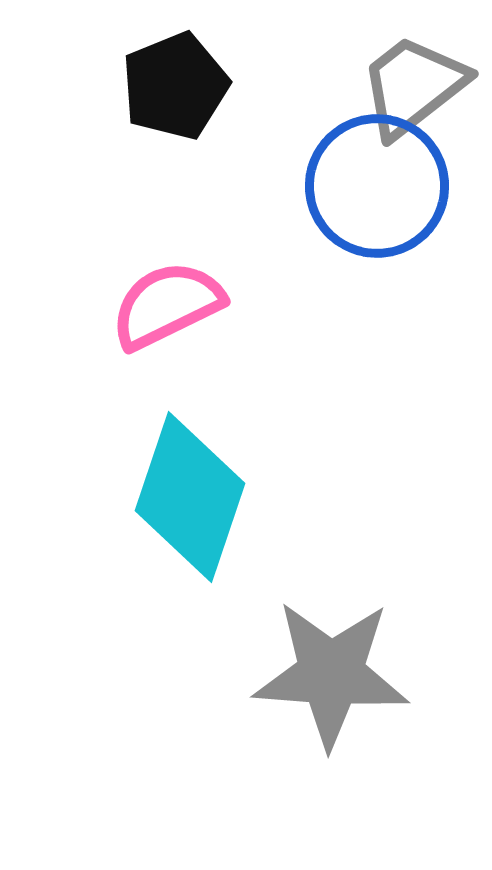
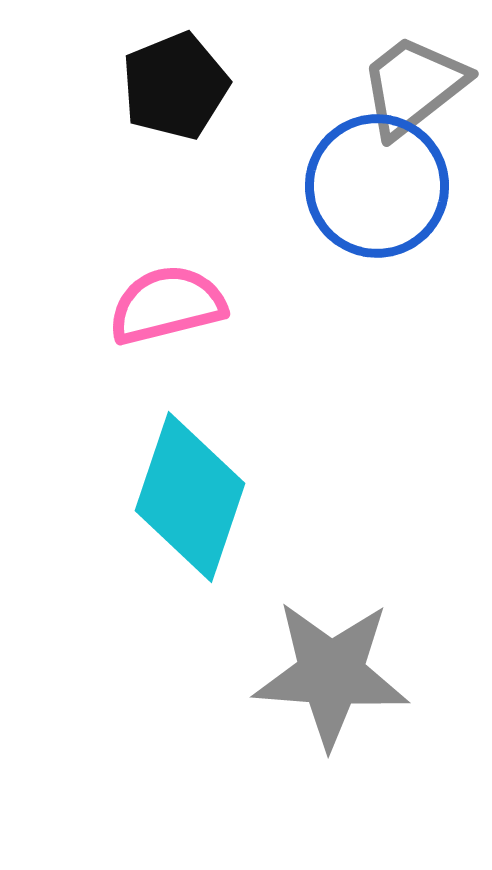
pink semicircle: rotated 12 degrees clockwise
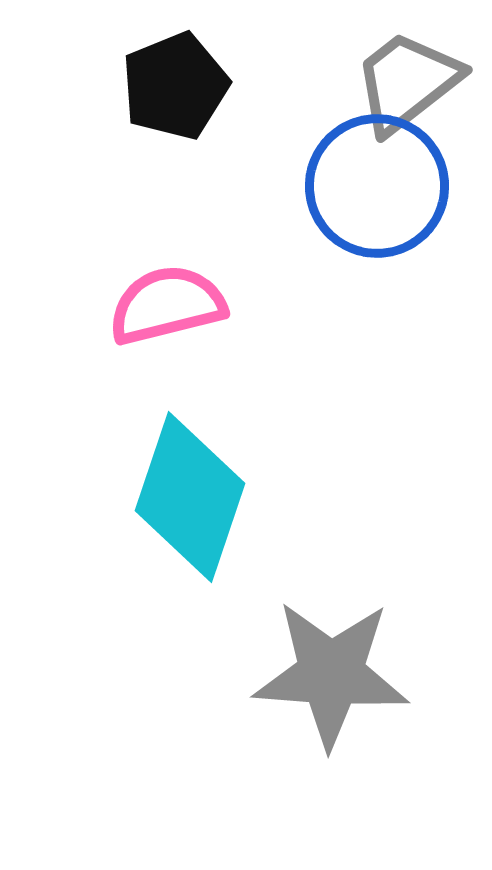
gray trapezoid: moved 6 px left, 4 px up
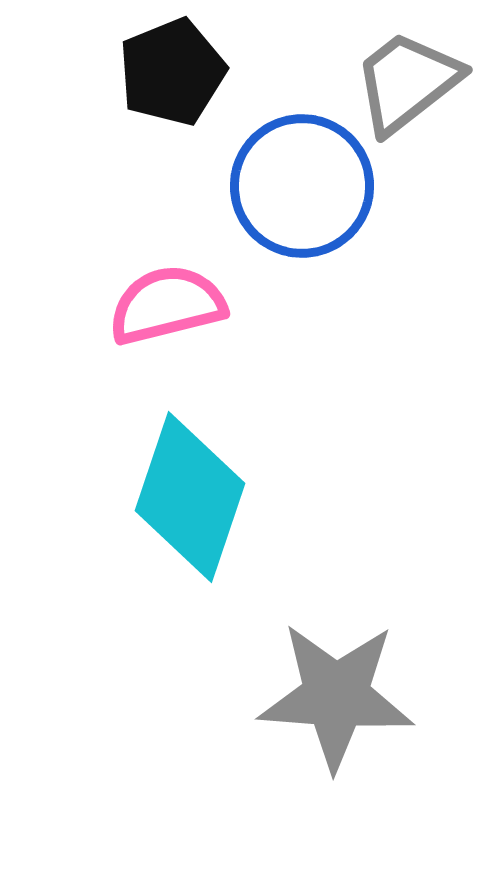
black pentagon: moved 3 px left, 14 px up
blue circle: moved 75 px left
gray star: moved 5 px right, 22 px down
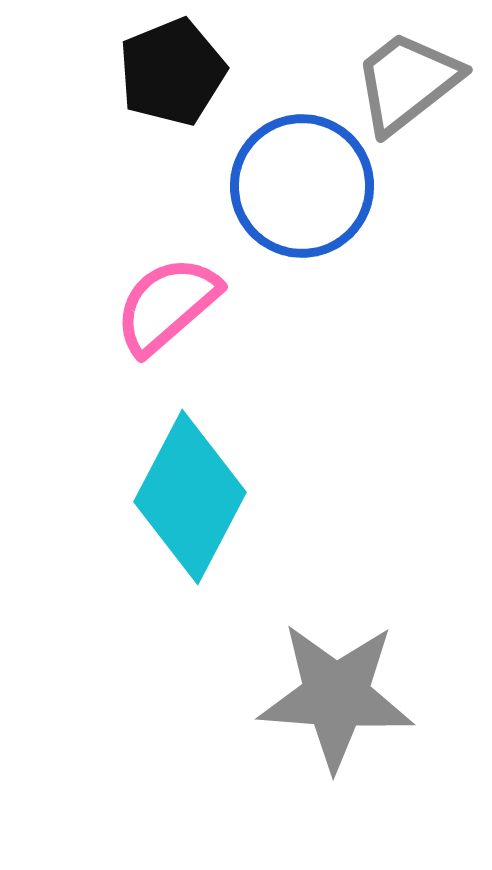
pink semicircle: rotated 27 degrees counterclockwise
cyan diamond: rotated 9 degrees clockwise
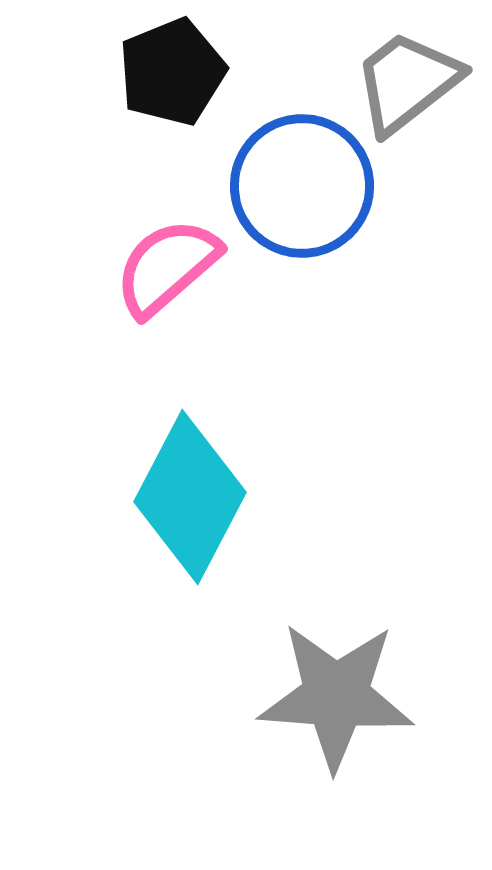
pink semicircle: moved 38 px up
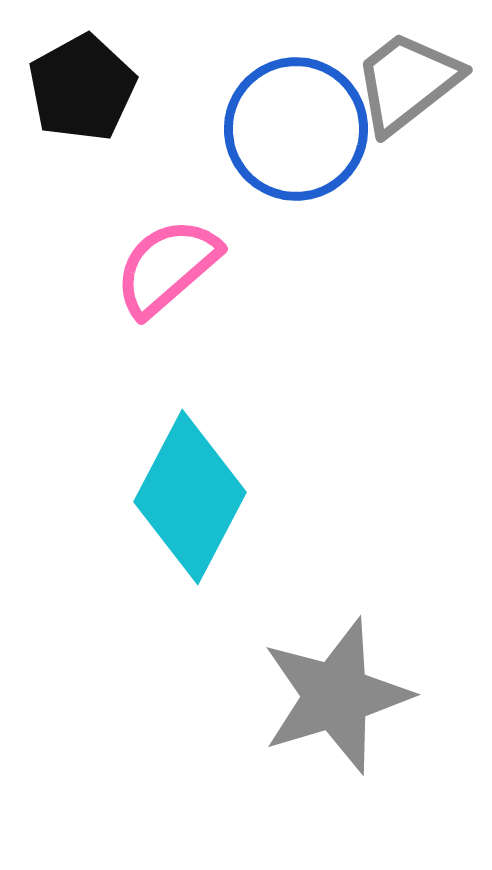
black pentagon: moved 90 px left, 16 px down; rotated 7 degrees counterclockwise
blue circle: moved 6 px left, 57 px up
gray star: rotated 21 degrees counterclockwise
